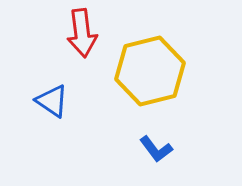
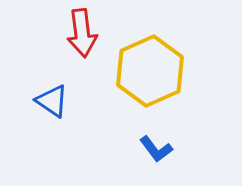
yellow hexagon: rotated 10 degrees counterclockwise
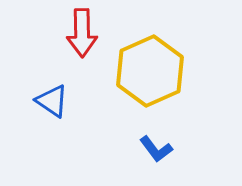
red arrow: rotated 6 degrees clockwise
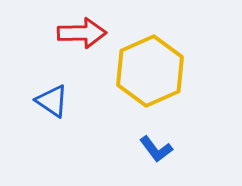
red arrow: rotated 90 degrees counterclockwise
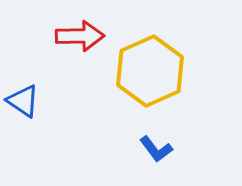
red arrow: moved 2 px left, 3 px down
blue triangle: moved 29 px left
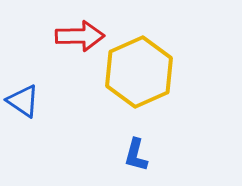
yellow hexagon: moved 11 px left, 1 px down
blue L-shape: moved 20 px left, 6 px down; rotated 52 degrees clockwise
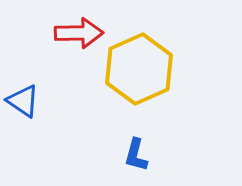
red arrow: moved 1 px left, 3 px up
yellow hexagon: moved 3 px up
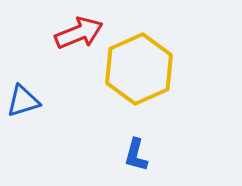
red arrow: rotated 21 degrees counterclockwise
blue triangle: rotated 51 degrees counterclockwise
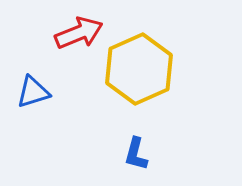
blue triangle: moved 10 px right, 9 px up
blue L-shape: moved 1 px up
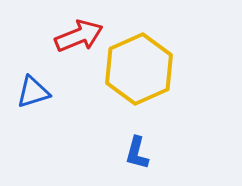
red arrow: moved 3 px down
blue L-shape: moved 1 px right, 1 px up
